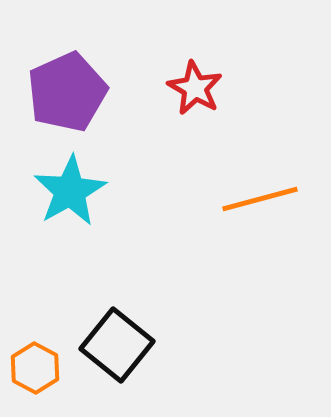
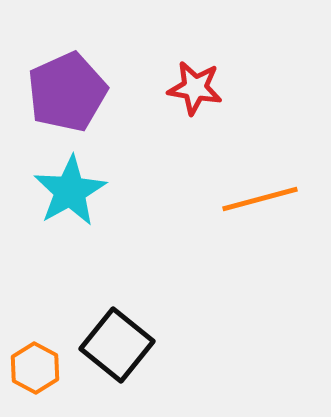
red star: rotated 20 degrees counterclockwise
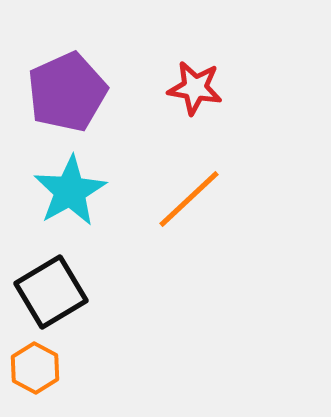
orange line: moved 71 px left; rotated 28 degrees counterclockwise
black square: moved 66 px left, 53 px up; rotated 20 degrees clockwise
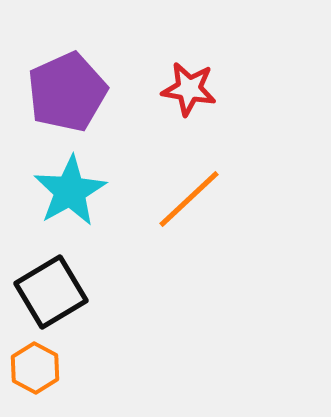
red star: moved 6 px left, 1 px down
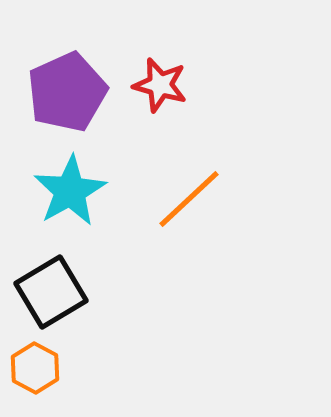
red star: moved 29 px left, 4 px up; rotated 6 degrees clockwise
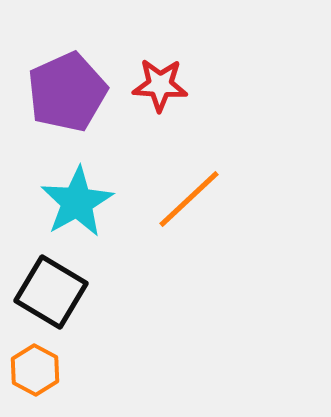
red star: rotated 12 degrees counterclockwise
cyan star: moved 7 px right, 11 px down
black square: rotated 28 degrees counterclockwise
orange hexagon: moved 2 px down
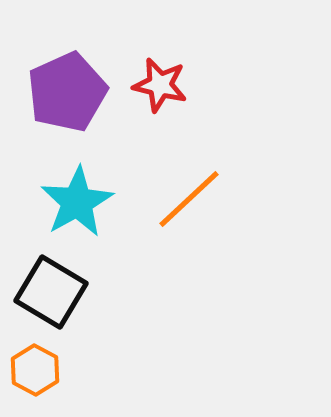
red star: rotated 10 degrees clockwise
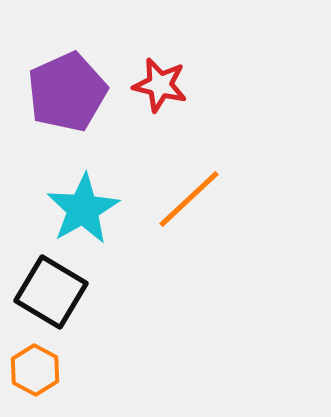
cyan star: moved 6 px right, 7 px down
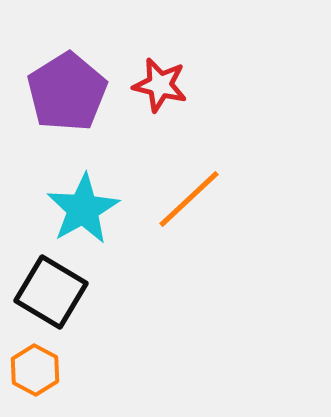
purple pentagon: rotated 8 degrees counterclockwise
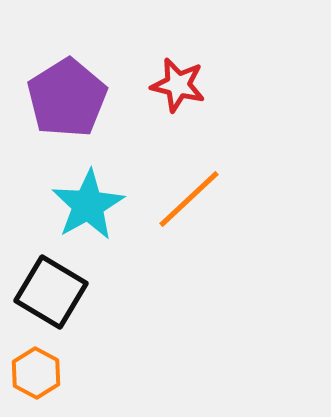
red star: moved 18 px right
purple pentagon: moved 6 px down
cyan star: moved 5 px right, 4 px up
orange hexagon: moved 1 px right, 3 px down
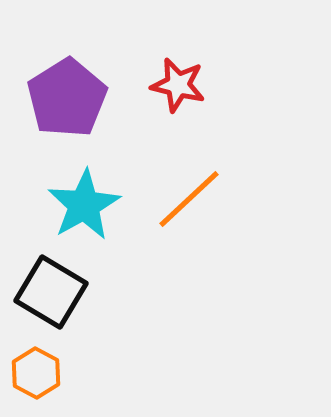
cyan star: moved 4 px left
